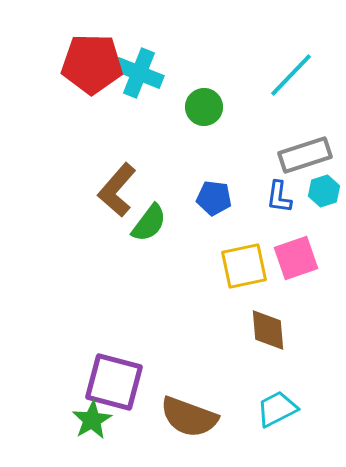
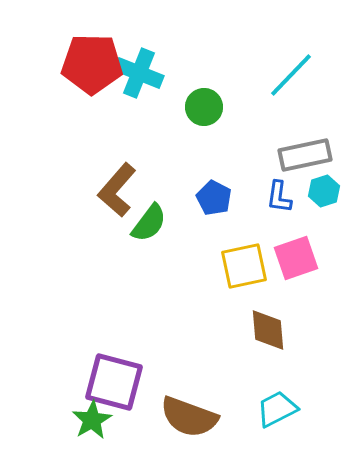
gray rectangle: rotated 6 degrees clockwise
blue pentagon: rotated 20 degrees clockwise
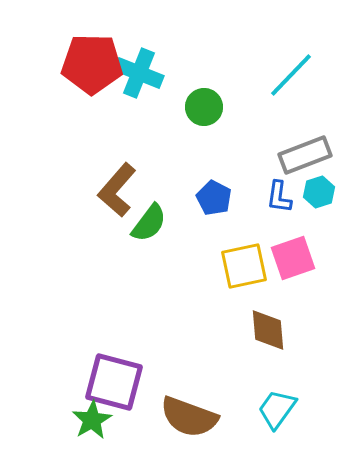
gray rectangle: rotated 9 degrees counterclockwise
cyan hexagon: moved 5 px left, 1 px down
pink square: moved 3 px left
cyan trapezoid: rotated 27 degrees counterclockwise
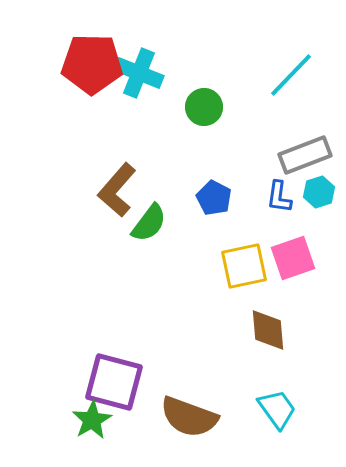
cyan trapezoid: rotated 108 degrees clockwise
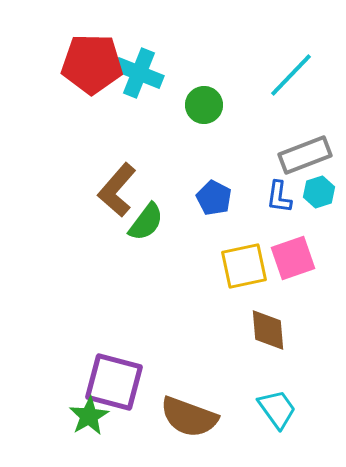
green circle: moved 2 px up
green semicircle: moved 3 px left, 1 px up
green star: moved 3 px left, 4 px up
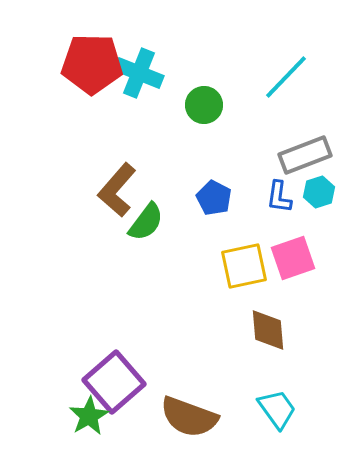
cyan line: moved 5 px left, 2 px down
purple square: rotated 34 degrees clockwise
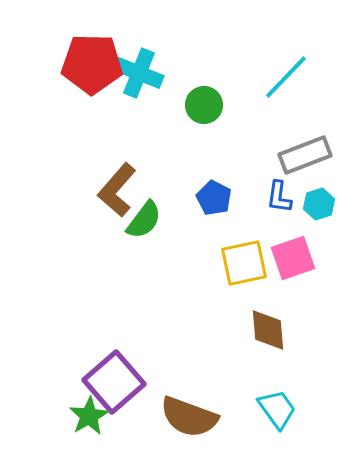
cyan hexagon: moved 12 px down
green semicircle: moved 2 px left, 2 px up
yellow square: moved 3 px up
